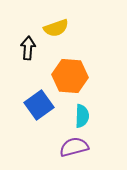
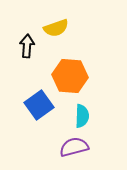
black arrow: moved 1 px left, 2 px up
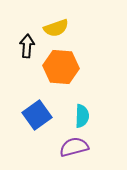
orange hexagon: moved 9 px left, 9 px up
blue square: moved 2 px left, 10 px down
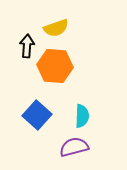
orange hexagon: moved 6 px left, 1 px up
blue square: rotated 12 degrees counterclockwise
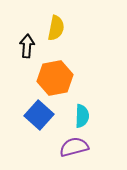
yellow semicircle: rotated 60 degrees counterclockwise
orange hexagon: moved 12 px down; rotated 16 degrees counterclockwise
blue square: moved 2 px right
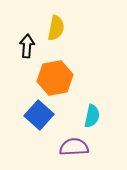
cyan semicircle: moved 10 px right; rotated 10 degrees clockwise
purple semicircle: rotated 12 degrees clockwise
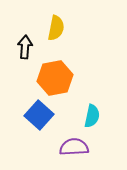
black arrow: moved 2 px left, 1 px down
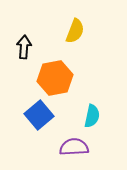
yellow semicircle: moved 19 px right, 3 px down; rotated 10 degrees clockwise
black arrow: moved 1 px left
blue square: rotated 8 degrees clockwise
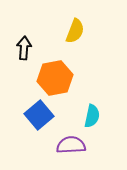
black arrow: moved 1 px down
purple semicircle: moved 3 px left, 2 px up
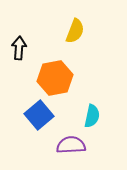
black arrow: moved 5 px left
